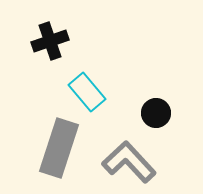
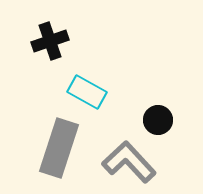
cyan rectangle: rotated 21 degrees counterclockwise
black circle: moved 2 px right, 7 px down
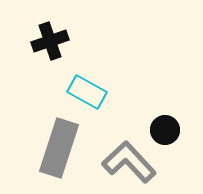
black circle: moved 7 px right, 10 px down
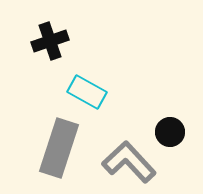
black circle: moved 5 px right, 2 px down
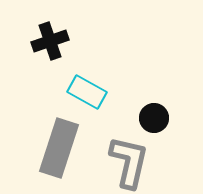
black circle: moved 16 px left, 14 px up
gray L-shape: rotated 56 degrees clockwise
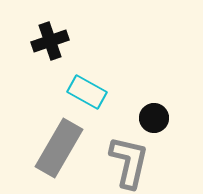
gray rectangle: rotated 12 degrees clockwise
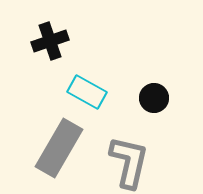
black circle: moved 20 px up
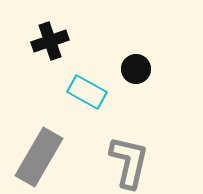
black circle: moved 18 px left, 29 px up
gray rectangle: moved 20 px left, 9 px down
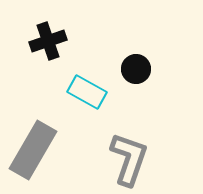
black cross: moved 2 px left
gray rectangle: moved 6 px left, 7 px up
gray L-shape: moved 3 px up; rotated 6 degrees clockwise
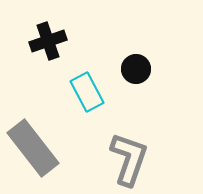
cyan rectangle: rotated 33 degrees clockwise
gray rectangle: moved 2 px up; rotated 68 degrees counterclockwise
